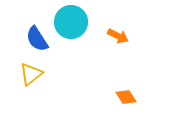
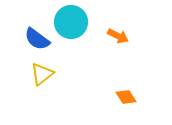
blue semicircle: rotated 20 degrees counterclockwise
yellow triangle: moved 11 px right
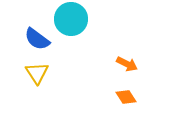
cyan circle: moved 3 px up
orange arrow: moved 9 px right, 28 px down
yellow triangle: moved 5 px left, 1 px up; rotated 25 degrees counterclockwise
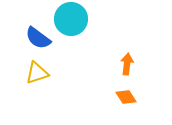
blue semicircle: moved 1 px right, 1 px up
orange arrow: rotated 110 degrees counterclockwise
yellow triangle: rotated 45 degrees clockwise
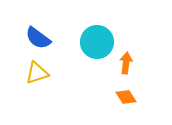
cyan circle: moved 26 px right, 23 px down
orange arrow: moved 1 px left, 1 px up
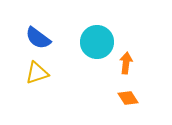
orange diamond: moved 2 px right, 1 px down
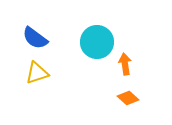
blue semicircle: moved 3 px left
orange arrow: moved 1 px left, 1 px down; rotated 15 degrees counterclockwise
orange diamond: rotated 15 degrees counterclockwise
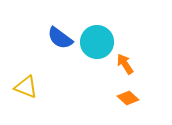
blue semicircle: moved 25 px right
orange arrow: rotated 25 degrees counterclockwise
yellow triangle: moved 11 px left, 14 px down; rotated 40 degrees clockwise
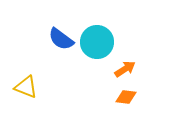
blue semicircle: moved 1 px right, 1 px down
orange arrow: moved 5 px down; rotated 90 degrees clockwise
orange diamond: moved 2 px left, 1 px up; rotated 35 degrees counterclockwise
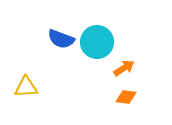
blue semicircle: rotated 16 degrees counterclockwise
orange arrow: moved 1 px left, 1 px up
yellow triangle: rotated 25 degrees counterclockwise
